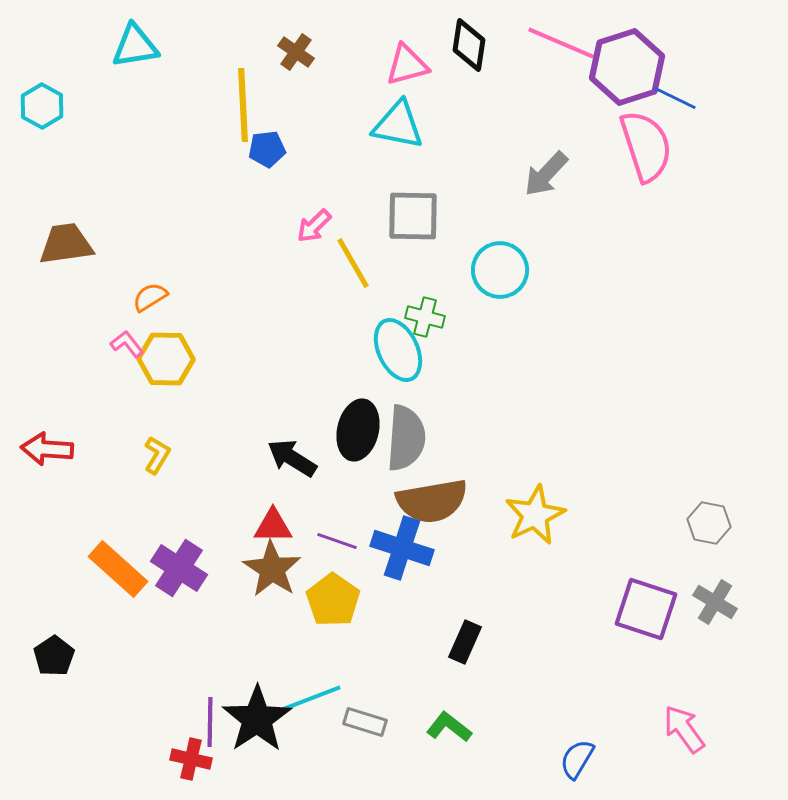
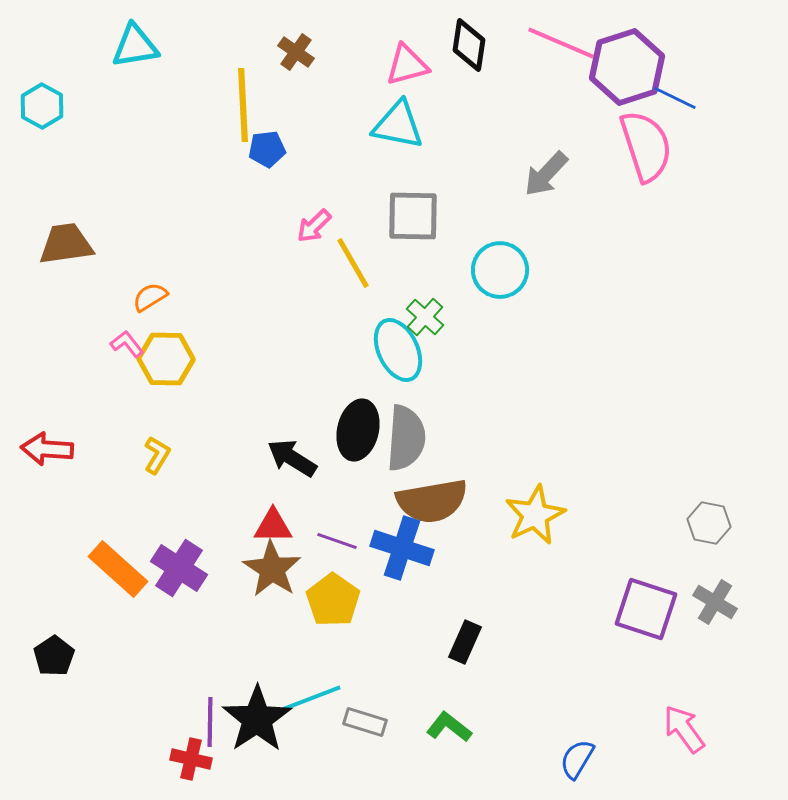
green cross at (425, 317): rotated 27 degrees clockwise
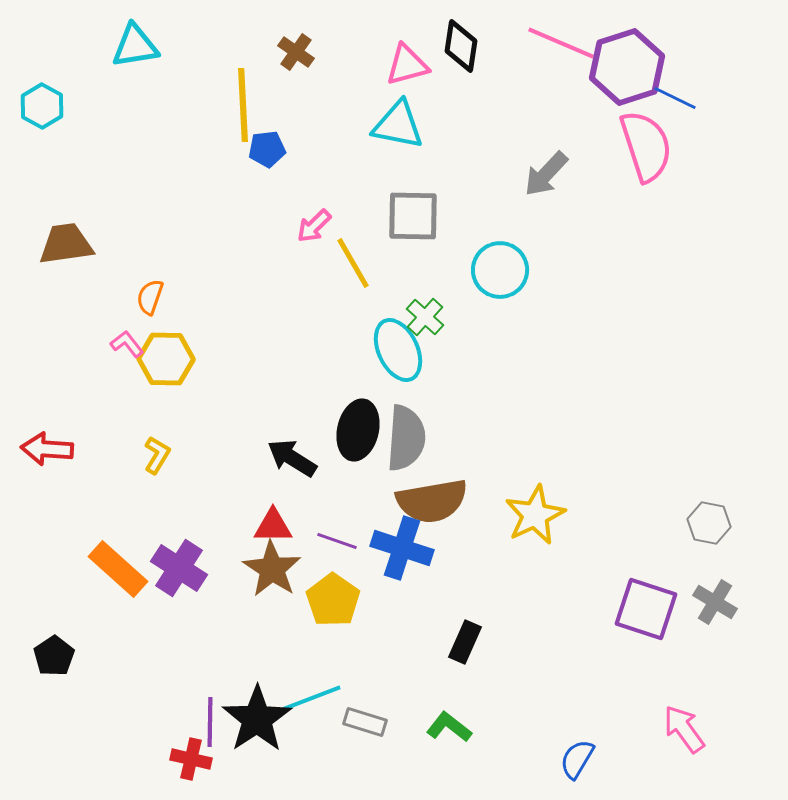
black diamond at (469, 45): moved 8 px left, 1 px down
orange semicircle at (150, 297): rotated 39 degrees counterclockwise
